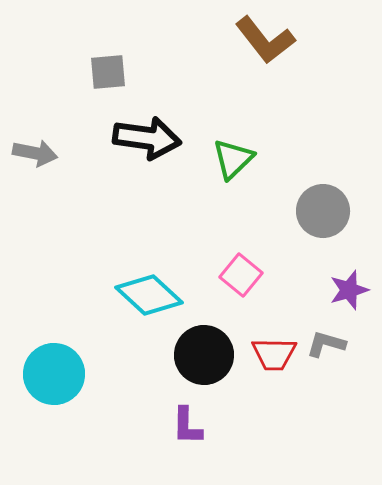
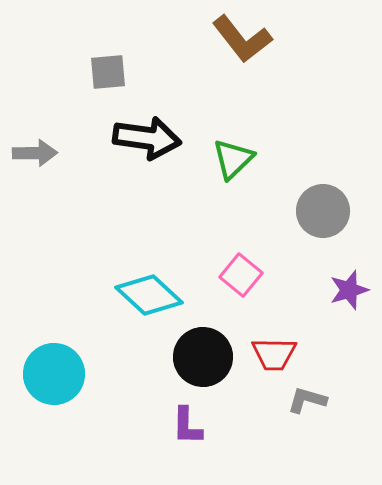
brown L-shape: moved 23 px left, 1 px up
gray arrow: rotated 12 degrees counterclockwise
gray L-shape: moved 19 px left, 56 px down
black circle: moved 1 px left, 2 px down
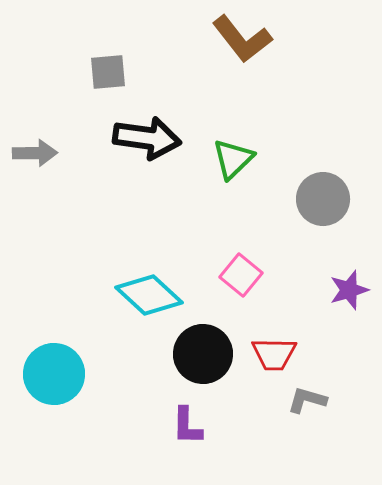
gray circle: moved 12 px up
black circle: moved 3 px up
